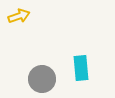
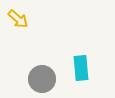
yellow arrow: moved 1 px left, 3 px down; rotated 60 degrees clockwise
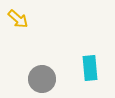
cyan rectangle: moved 9 px right
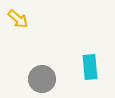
cyan rectangle: moved 1 px up
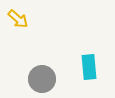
cyan rectangle: moved 1 px left
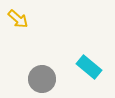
cyan rectangle: rotated 45 degrees counterclockwise
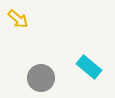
gray circle: moved 1 px left, 1 px up
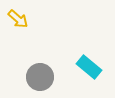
gray circle: moved 1 px left, 1 px up
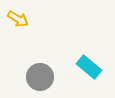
yellow arrow: rotated 10 degrees counterclockwise
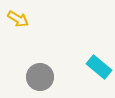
cyan rectangle: moved 10 px right
